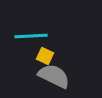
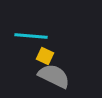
cyan line: rotated 8 degrees clockwise
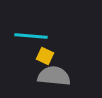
gray semicircle: rotated 20 degrees counterclockwise
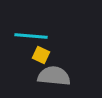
yellow square: moved 4 px left, 1 px up
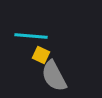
gray semicircle: rotated 124 degrees counterclockwise
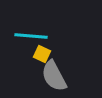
yellow square: moved 1 px right, 1 px up
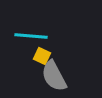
yellow square: moved 2 px down
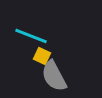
cyan line: rotated 16 degrees clockwise
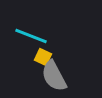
yellow square: moved 1 px right, 1 px down
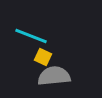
gray semicircle: rotated 112 degrees clockwise
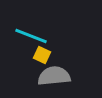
yellow square: moved 1 px left, 2 px up
